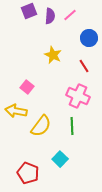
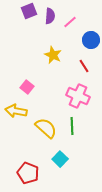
pink line: moved 7 px down
blue circle: moved 2 px right, 2 px down
yellow semicircle: moved 5 px right, 2 px down; rotated 85 degrees counterclockwise
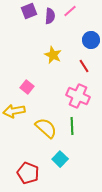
pink line: moved 11 px up
yellow arrow: moved 2 px left; rotated 20 degrees counterclockwise
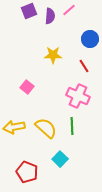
pink line: moved 1 px left, 1 px up
blue circle: moved 1 px left, 1 px up
yellow star: rotated 24 degrees counterclockwise
yellow arrow: moved 16 px down
red pentagon: moved 1 px left, 1 px up
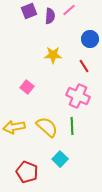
yellow semicircle: moved 1 px right, 1 px up
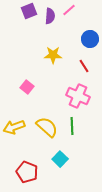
yellow arrow: rotated 10 degrees counterclockwise
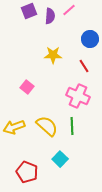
yellow semicircle: moved 1 px up
